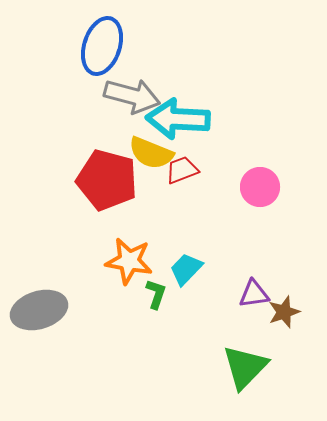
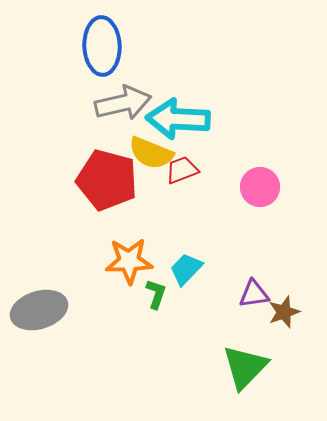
blue ellipse: rotated 20 degrees counterclockwise
gray arrow: moved 9 px left, 7 px down; rotated 28 degrees counterclockwise
orange star: rotated 12 degrees counterclockwise
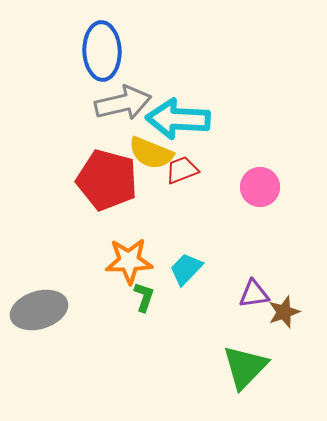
blue ellipse: moved 5 px down
green L-shape: moved 12 px left, 3 px down
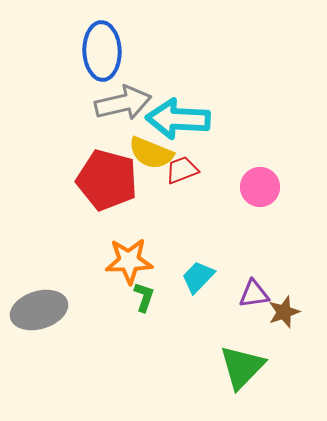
cyan trapezoid: moved 12 px right, 8 px down
green triangle: moved 3 px left
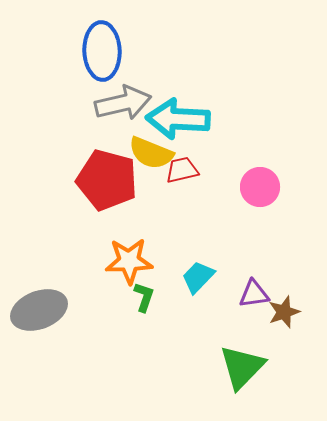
red trapezoid: rotated 8 degrees clockwise
gray ellipse: rotated 4 degrees counterclockwise
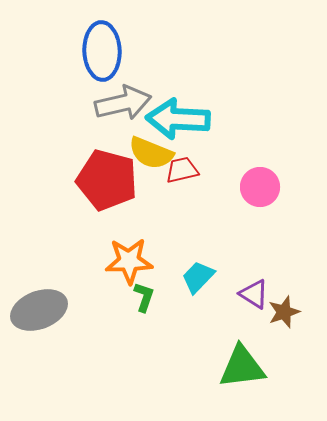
purple triangle: rotated 40 degrees clockwise
green triangle: rotated 39 degrees clockwise
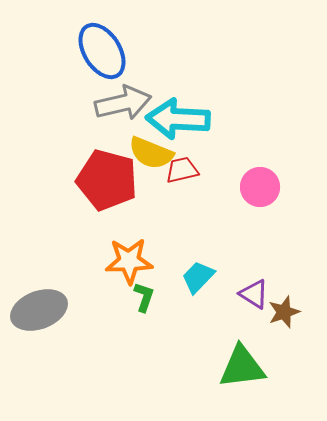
blue ellipse: rotated 30 degrees counterclockwise
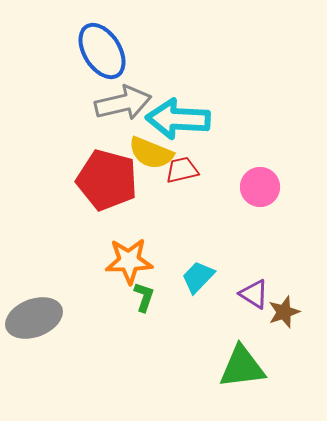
gray ellipse: moved 5 px left, 8 px down
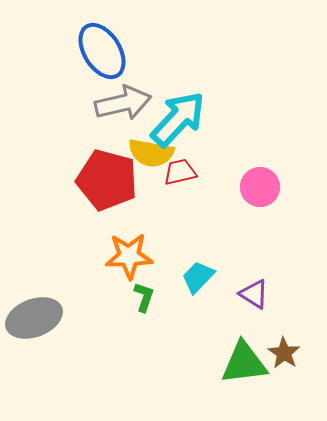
cyan arrow: rotated 130 degrees clockwise
yellow semicircle: rotated 12 degrees counterclockwise
red trapezoid: moved 2 px left, 2 px down
orange star: moved 5 px up
brown star: moved 41 px down; rotated 20 degrees counterclockwise
green triangle: moved 2 px right, 4 px up
